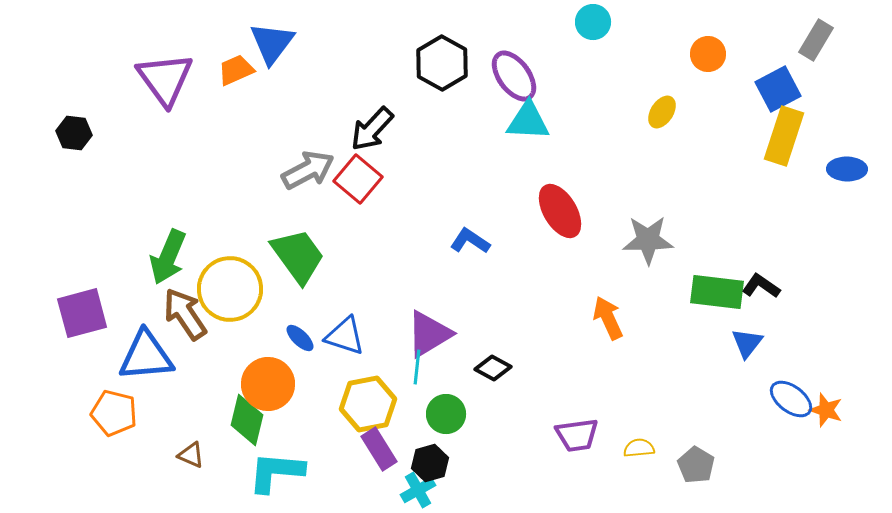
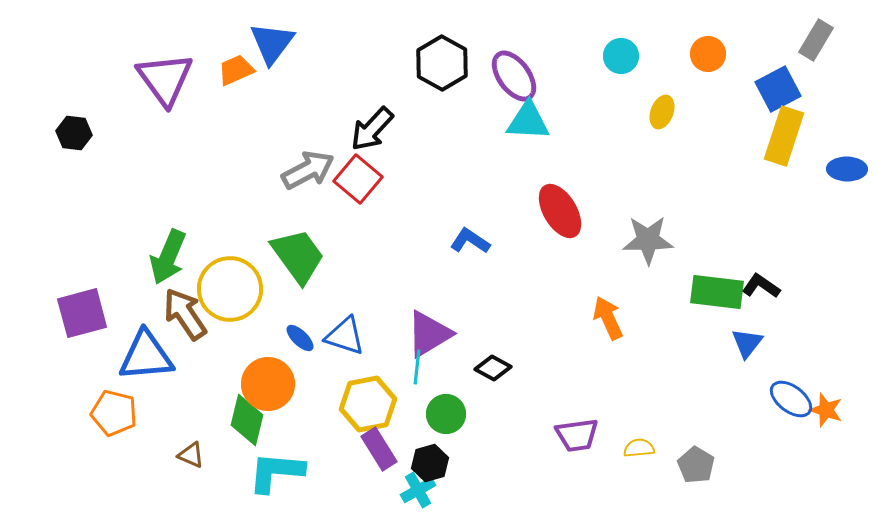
cyan circle at (593, 22): moved 28 px right, 34 px down
yellow ellipse at (662, 112): rotated 12 degrees counterclockwise
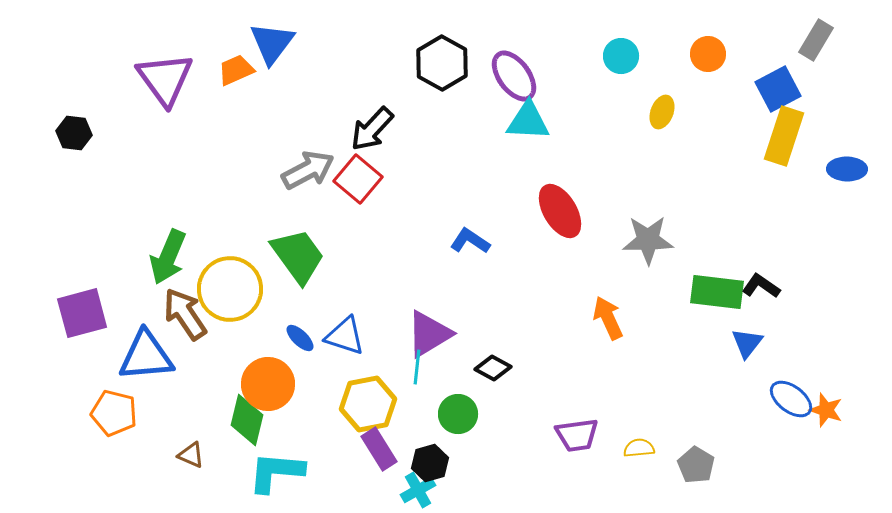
green circle at (446, 414): moved 12 px right
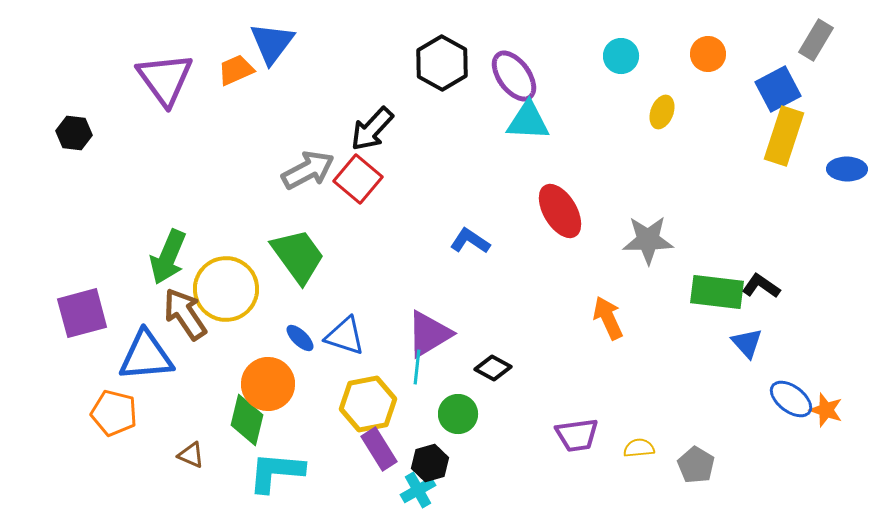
yellow circle at (230, 289): moved 4 px left
blue triangle at (747, 343): rotated 20 degrees counterclockwise
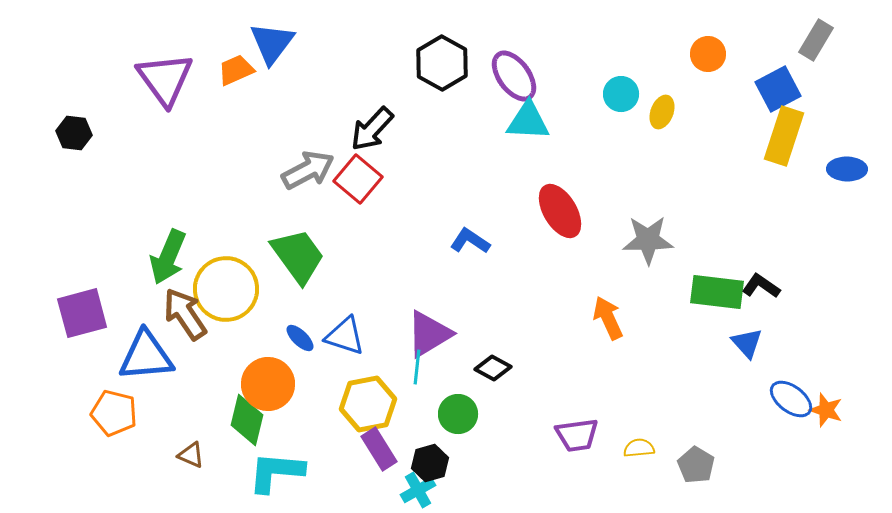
cyan circle at (621, 56): moved 38 px down
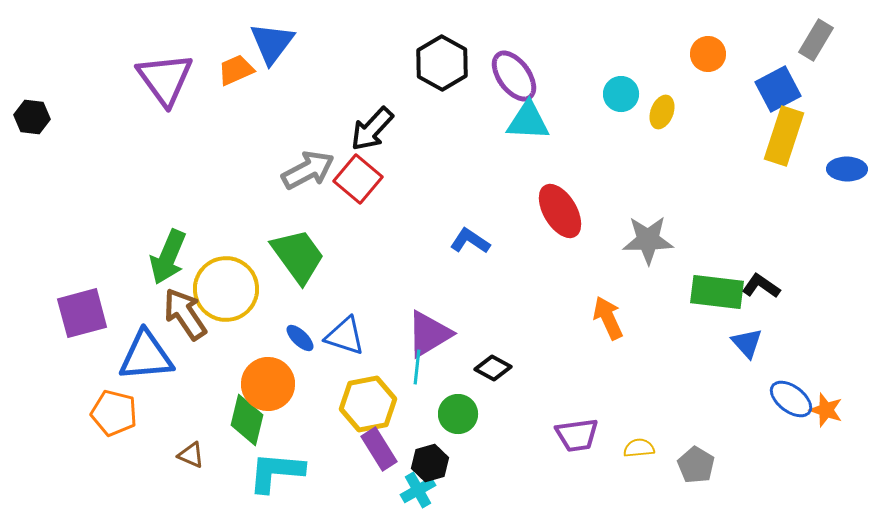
black hexagon at (74, 133): moved 42 px left, 16 px up
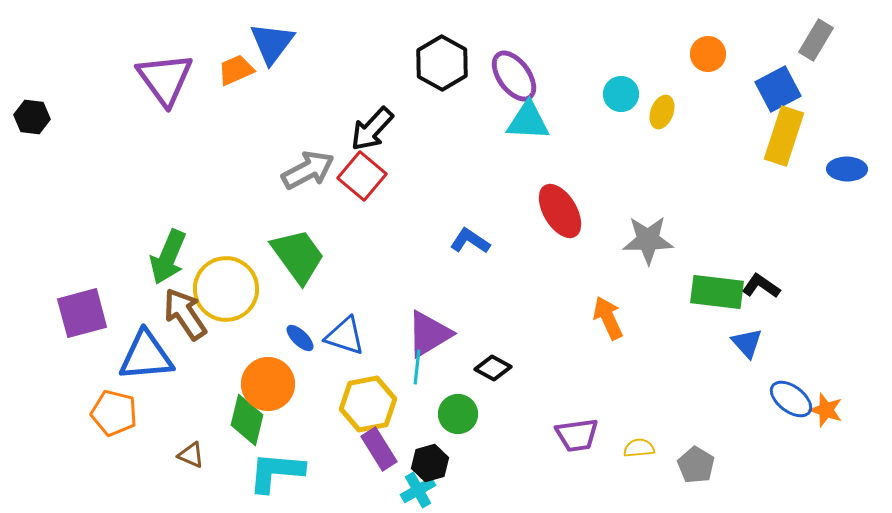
red square at (358, 179): moved 4 px right, 3 px up
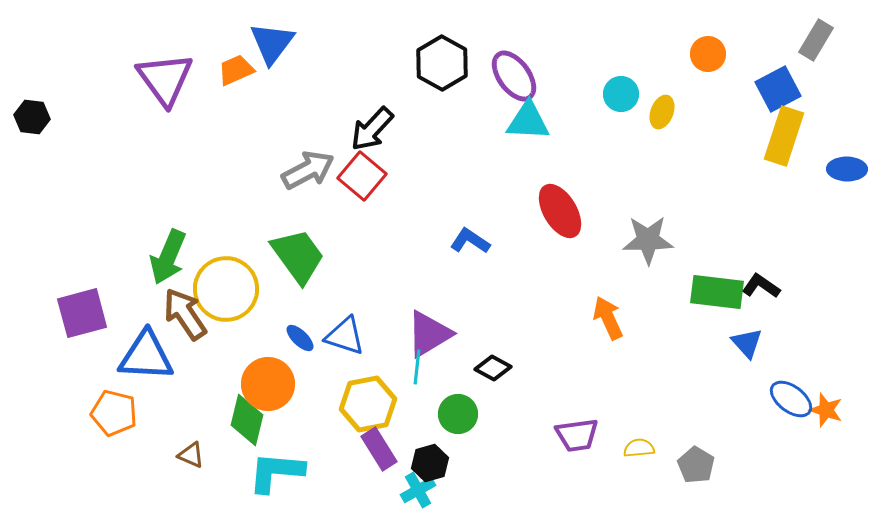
blue triangle at (146, 356): rotated 8 degrees clockwise
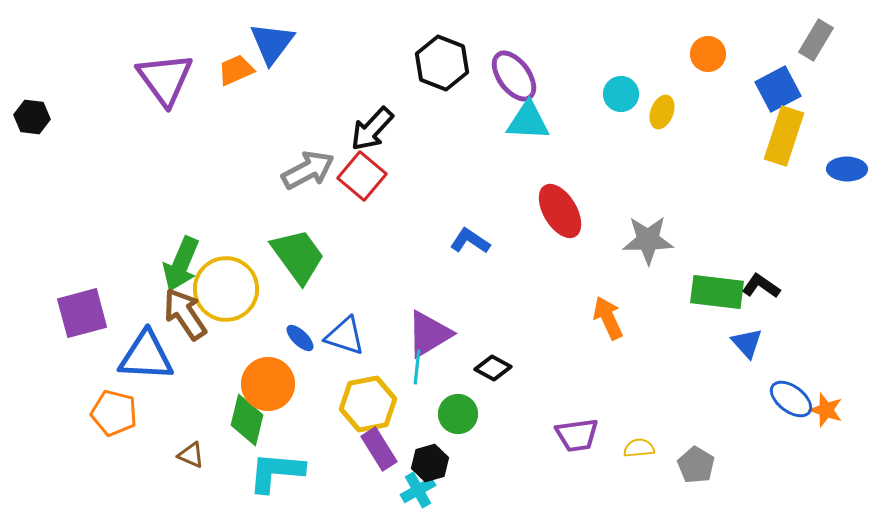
black hexagon at (442, 63): rotated 8 degrees counterclockwise
green arrow at (168, 257): moved 13 px right, 7 px down
